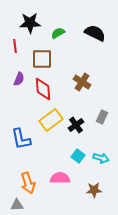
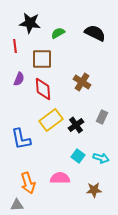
black star: rotated 10 degrees clockwise
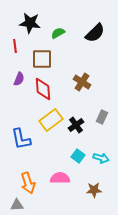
black semicircle: rotated 110 degrees clockwise
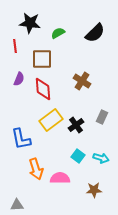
brown cross: moved 1 px up
orange arrow: moved 8 px right, 14 px up
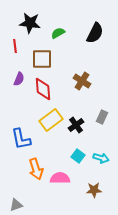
black semicircle: rotated 20 degrees counterclockwise
gray triangle: moved 1 px left; rotated 16 degrees counterclockwise
